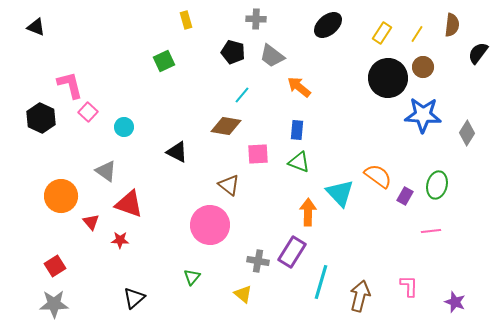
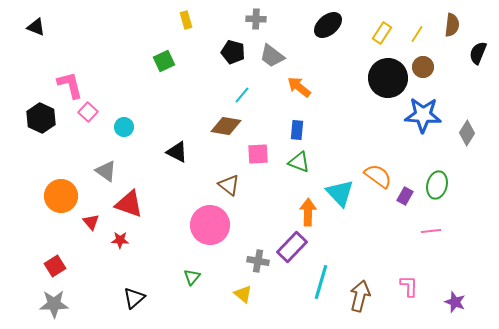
black semicircle at (478, 53): rotated 15 degrees counterclockwise
purple rectangle at (292, 252): moved 5 px up; rotated 12 degrees clockwise
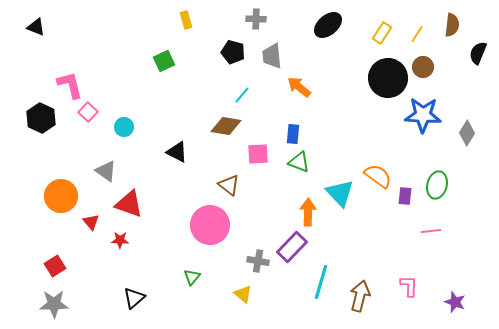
gray trapezoid at (272, 56): rotated 48 degrees clockwise
blue rectangle at (297, 130): moved 4 px left, 4 px down
purple rectangle at (405, 196): rotated 24 degrees counterclockwise
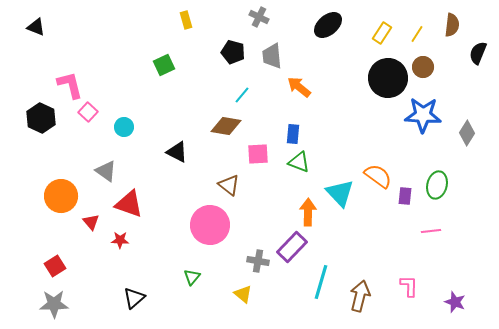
gray cross at (256, 19): moved 3 px right, 2 px up; rotated 24 degrees clockwise
green square at (164, 61): moved 4 px down
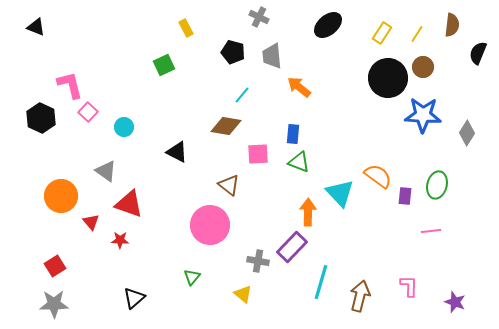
yellow rectangle at (186, 20): moved 8 px down; rotated 12 degrees counterclockwise
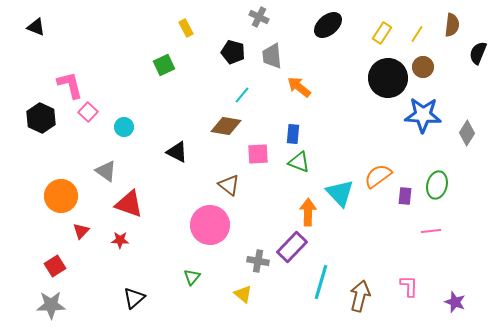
orange semicircle at (378, 176): rotated 72 degrees counterclockwise
red triangle at (91, 222): moved 10 px left, 9 px down; rotated 24 degrees clockwise
gray star at (54, 304): moved 3 px left, 1 px down
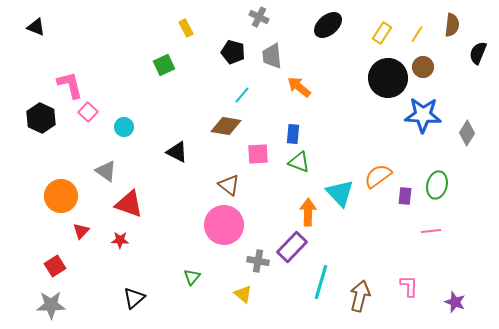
pink circle at (210, 225): moved 14 px right
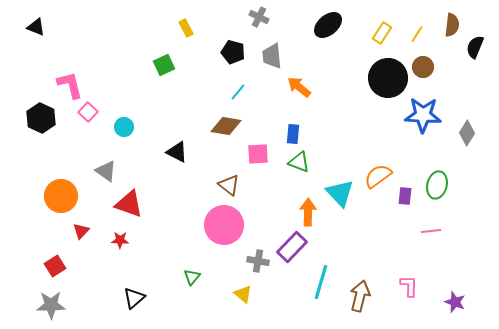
black semicircle at (478, 53): moved 3 px left, 6 px up
cyan line at (242, 95): moved 4 px left, 3 px up
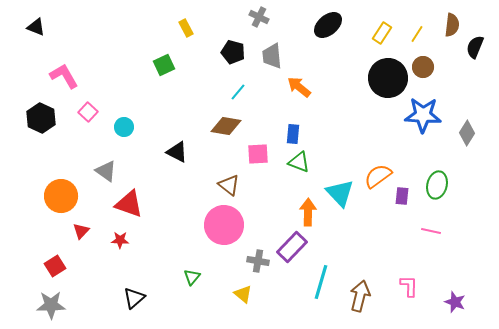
pink L-shape at (70, 85): moved 6 px left, 9 px up; rotated 16 degrees counterclockwise
purple rectangle at (405, 196): moved 3 px left
pink line at (431, 231): rotated 18 degrees clockwise
